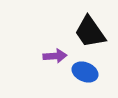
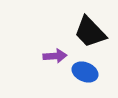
black trapezoid: rotated 9 degrees counterclockwise
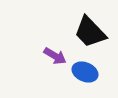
purple arrow: rotated 35 degrees clockwise
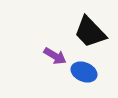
blue ellipse: moved 1 px left
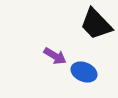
black trapezoid: moved 6 px right, 8 px up
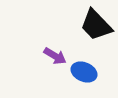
black trapezoid: moved 1 px down
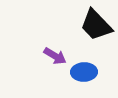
blue ellipse: rotated 25 degrees counterclockwise
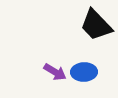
purple arrow: moved 16 px down
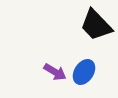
blue ellipse: rotated 55 degrees counterclockwise
